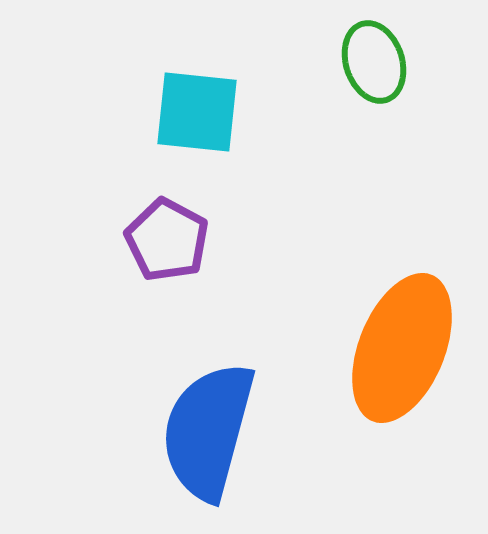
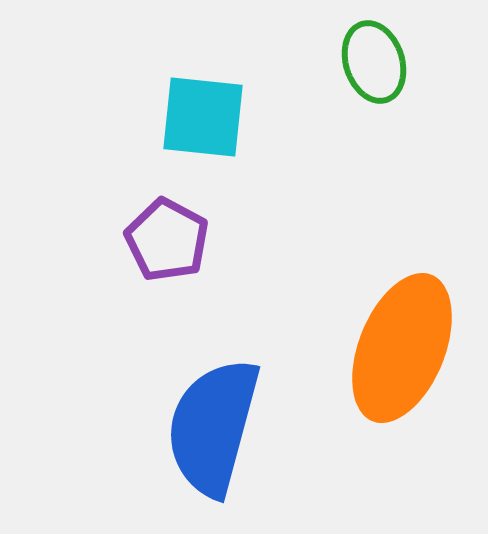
cyan square: moved 6 px right, 5 px down
blue semicircle: moved 5 px right, 4 px up
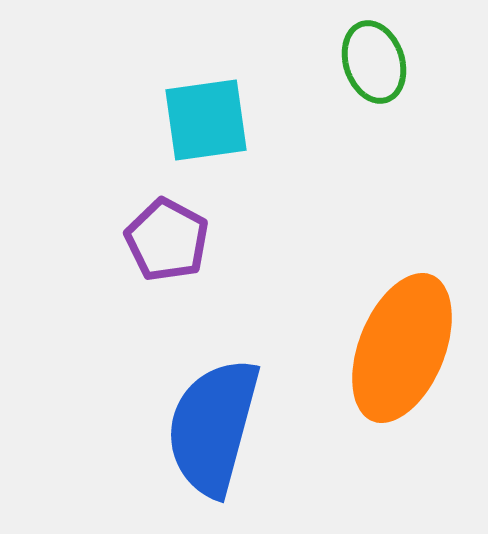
cyan square: moved 3 px right, 3 px down; rotated 14 degrees counterclockwise
